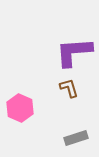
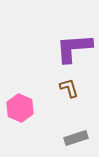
purple L-shape: moved 4 px up
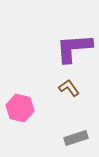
brown L-shape: rotated 20 degrees counterclockwise
pink hexagon: rotated 12 degrees counterclockwise
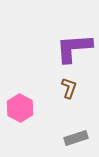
brown L-shape: rotated 55 degrees clockwise
pink hexagon: rotated 16 degrees clockwise
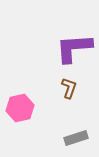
pink hexagon: rotated 20 degrees clockwise
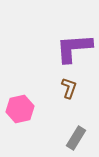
pink hexagon: moved 1 px down
gray rectangle: rotated 40 degrees counterclockwise
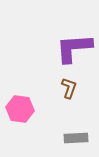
pink hexagon: rotated 20 degrees clockwise
gray rectangle: rotated 55 degrees clockwise
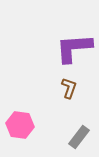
pink hexagon: moved 16 px down
gray rectangle: moved 3 px right, 1 px up; rotated 50 degrees counterclockwise
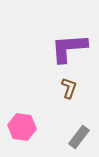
purple L-shape: moved 5 px left
pink hexagon: moved 2 px right, 2 px down
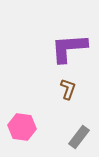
brown L-shape: moved 1 px left, 1 px down
